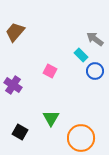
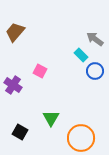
pink square: moved 10 px left
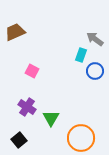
brown trapezoid: rotated 25 degrees clockwise
cyan rectangle: rotated 64 degrees clockwise
pink square: moved 8 px left
purple cross: moved 14 px right, 22 px down
black square: moved 1 px left, 8 px down; rotated 21 degrees clockwise
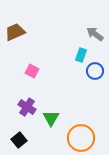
gray arrow: moved 5 px up
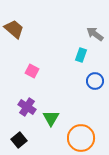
brown trapezoid: moved 1 px left, 3 px up; rotated 65 degrees clockwise
blue circle: moved 10 px down
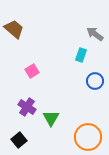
pink square: rotated 32 degrees clockwise
orange circle: moved 7 px right, 1 px up
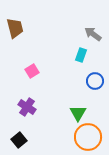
brown trapezoid: moved 1 px right, 1 px up; rotated 35 degrees clockwise
gray arrow: moved 2 px left
green triangle: moved 27 px right, 5 px up
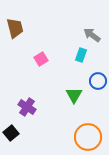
gray arrow: moved 1 px left, 1 px down
pink square: moved 9 px right, 12 px up
blue circle: moved 3 px right
green triangle: moved 4 px left, 18 px up
black square: moved 8 px left, 7 px up
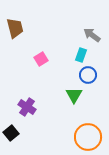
blue circle: moved 10 px left, 6 px up
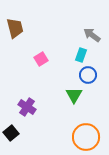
orange circle: moved 2 px left
